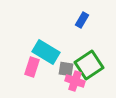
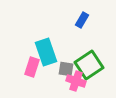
cyan rectangle: rotated 40 degrees clockwise
pink cross: moved 1 px right
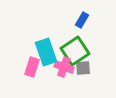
green square: moved 14 px left, 14 px up
gray square: moved 17 px right, 1 px up; rotated 14 degrees counterclockwise
pink cross: moved 12 px left, 14 px up
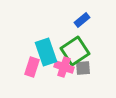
blue rectangle: rotated 21 degrees clockwise
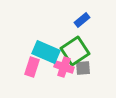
cyan rectangle: rotated 48 degrees counterclockwise
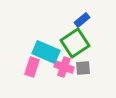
green square: moved 8 px up
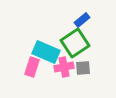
pink cross: rotated 30 degrees counterclockwise
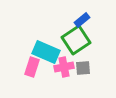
green square: moved 1 px right, 3 px up
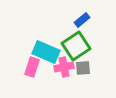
green square: moved 6 px down
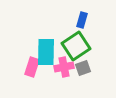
blue rectangle: rotated 35 degrees counterclockwise
cyan rectangle: rotated 68 degrees clockwise
gray square: rotated 14 degrees counterclockwise
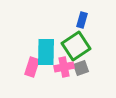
gray square: moved 2 px left
